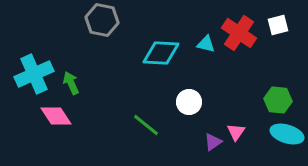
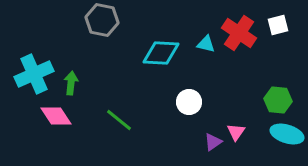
green arrow: rotated 30 degrees clockwise
green line: moved 27 px left, 5 px up
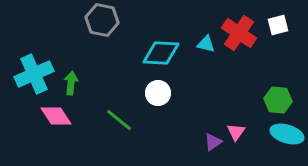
white circle: moved 31 px left, 9 px up
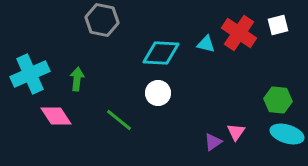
cyan cross: moved 4 px left
green arrow: moved 6 px right, 4 px up
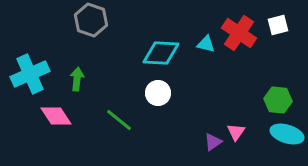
gray hexagon: moved 11 px left; rotated 8 degrees clockwise
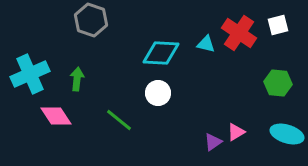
green hexagon: moved 17 px up
pink triangle: rotated 24 degrees clockwise
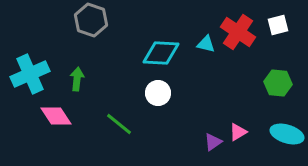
red cross: moved 1 px left, 1 px up
green line: moved 4 px down
pink triangle: moved 2 px right
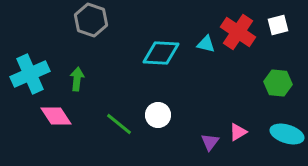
white circle: moved 22 px down
purple triangle: moved 3 px left; rotated 18 degrees counterclockwise
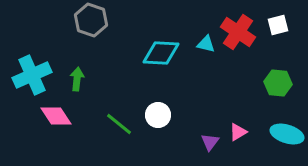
cyan cross: moved 2 px right, 1 px down
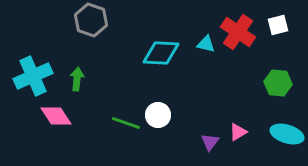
cyan cross: moved 1 px right, 1 px down
green line: moved 7 px right, 1 px up; rotated 20 degrees counterclockwise
